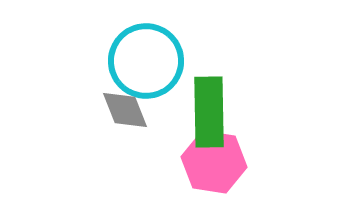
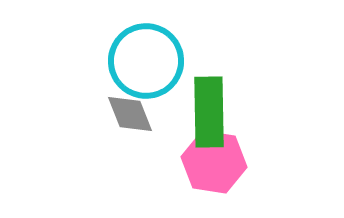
gray diamond: moved 5 px right, 4 px down
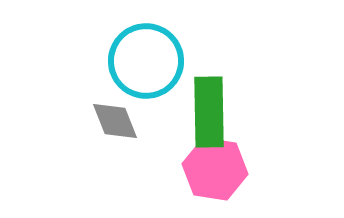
gray diamond: moved 15 px left, 7 px down
pink hexagon: moved 1 px right, 7 px down
